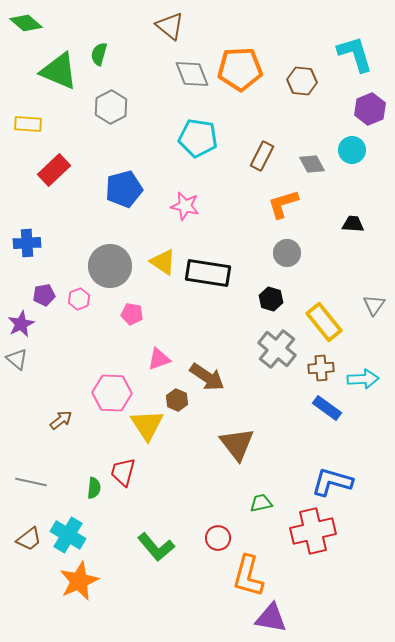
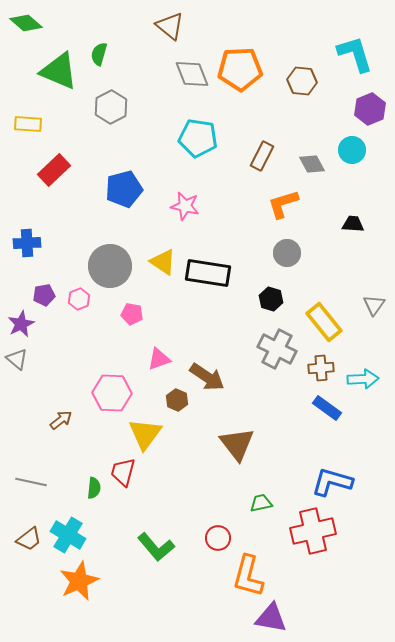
gray cross at (277, 349): rotated 12 degrees counterclockwise
yellow triangle at (147, 425): moved 2 px left, 9 px down; rotated 9 degrees clockwise
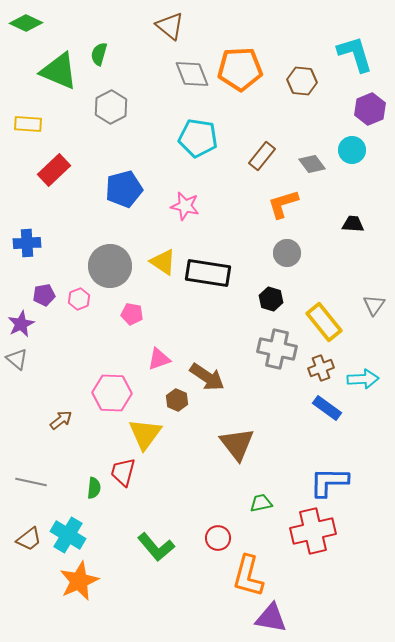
green diamond at (26, 23): rotated 16 degrees counterclockwise
brown rectangle at (262, 156): rotated 12 degrees clockwise
gray diamond at (312, 164): rotated 8 degrees counterclockwise
gray cross at (277, 349): rotated 15 degrees counterclockwise
brown cross at (321, 368): rotated 15 degrees counterclockwise
blue L-shape at (332, 482): moved 3 px left; rotated 15 degrees counterclockwise
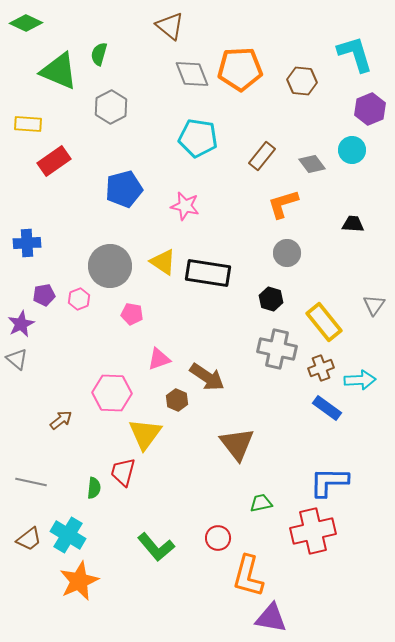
red rectangle at (54, 170): moved 9 px up; rotated 8 degrees clockwise
cyan arrow at (363, 379): moved 3 px left, 1 px down
